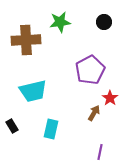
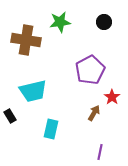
brown cross: rotated 12 degrees clockwise
red star: moved 2 px right, 1 px up
black rectangle: moved 2 px left, 10 px up
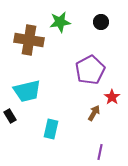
black circle: moved 3 px left
brown cross: moved 3 px right
cyan trapezoid: moved 6 px left
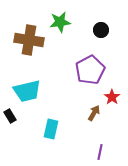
black circle: moved 8 px down
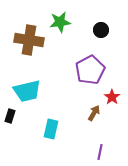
black rectangle: rotated 48 degrees clockwise
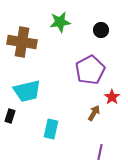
brown cross: moved 7 px left, 2 px down
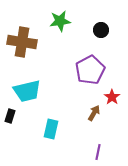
green star: moved 1 px up
purple line: moved 2 px left
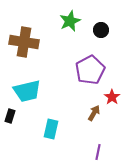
green star: moved 10 px right; rotated 15 degrees counterclockwise
brown cross: moved 2 px right
